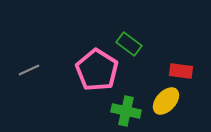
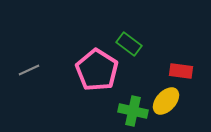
green cross: moved 7 px right
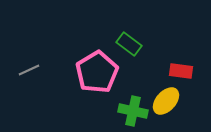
pink pentagon: moved 2 px down; rotated 9 degrees clockwise
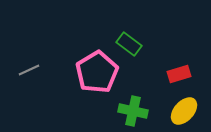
red rectangle: moved 2 px left, 3 px down; rotated 25 degrees counterclockwise
yellow ellipse: moved 18 px right, 10 px down
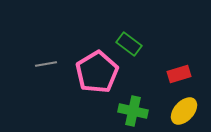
gray line: moved 17 px right, 6 px up; rotated 15 degrees clockwise
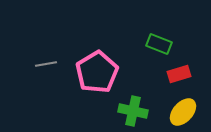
green rectangle: moved 30 px right; rotated 15 degrees counterclockwise
yellow ellipse: moved 1 px left, 1 px down
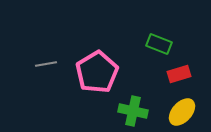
yellow ellipse: moved 1 px left
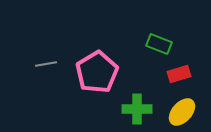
green cross: moved 4 px right, 2 px up; rotated 12 degrees counterclockwise
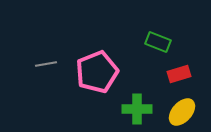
green rectangle: moved 1 px left, 2 px up
pink pentagon: rotated 9 degrees clockwise
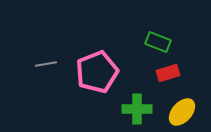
red rectangle: moved 11 px left, 1 px up
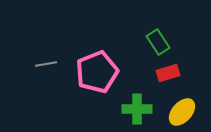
green rectangle: rotated 35 degrees clockwise
